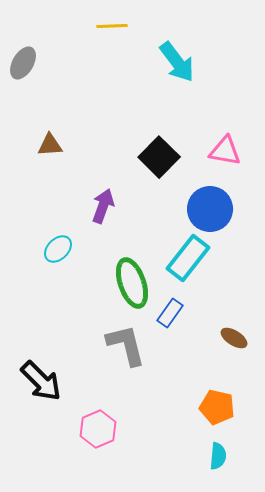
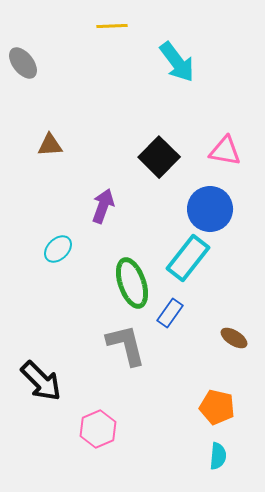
gray ellipse: rotated 68 degrees counterclockwise
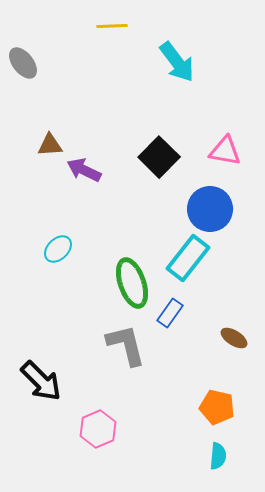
purple arrow: moved 19 px left, 36 px up; rotated 84 degrees counterclockwise
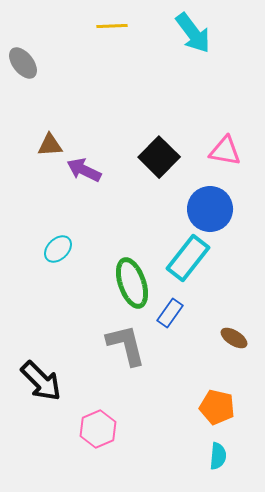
cyan arrow: moved 16 px right, 29 px up
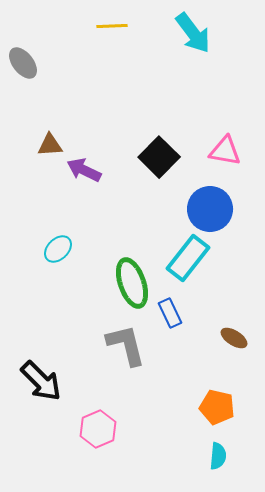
blue rectangle: rotated 60 degrees counterclockwise
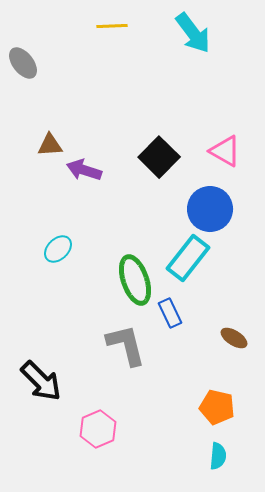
pink triangle: rotated 20 degrees clockwise
purple arrow: rotated 8 degrees counterclockwise
green ellipse: moved 3 px right, 3 px up
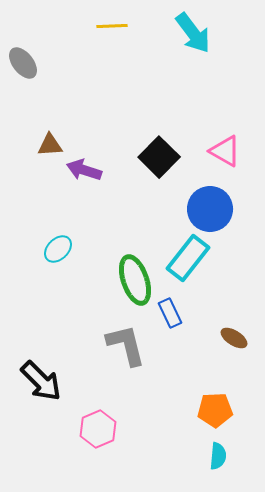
orange pentagon: moved 2 px left, 3 px down; rotated 16 degrees counterclockwise
